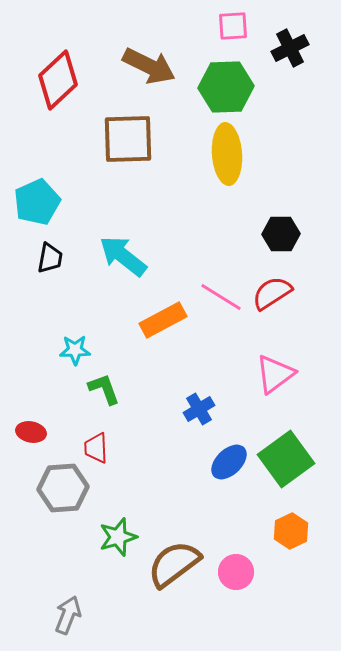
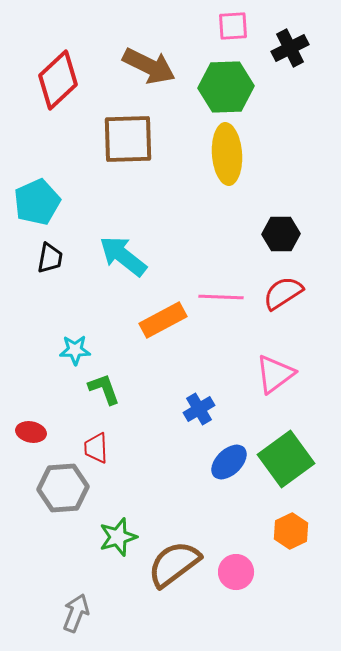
red semicircle: moved 11 px right
pink line: rotated 30 degrees counterclockwise
gray arrow: moved 8 px right, 2 px up
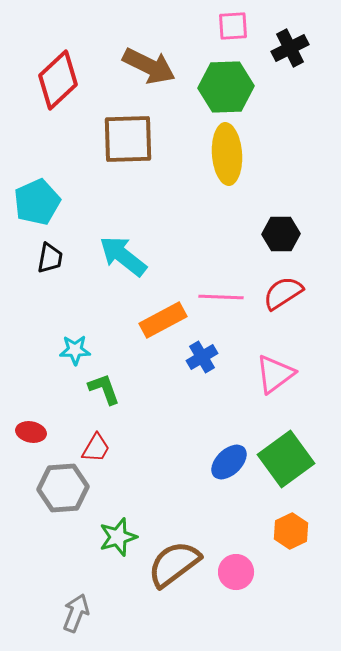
blue cross: moved 3 px right, 52 px up
red trapezoid: rotated 148 degrees counterclockwise
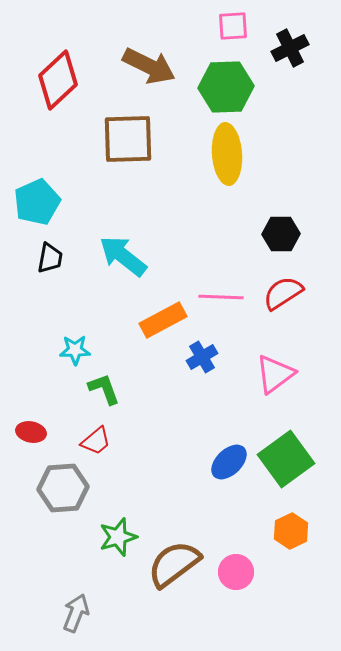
red trapezoid: moved 7 px up; rotated 20 degrees clockwise
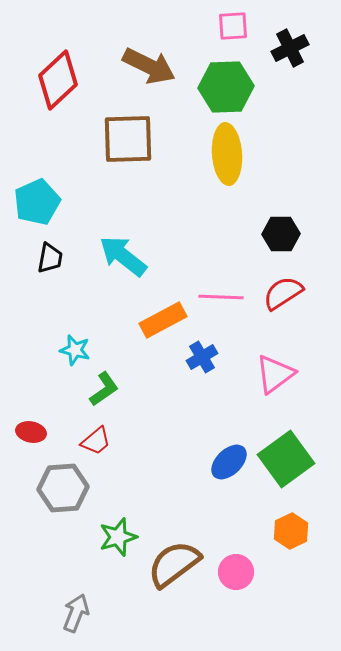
cyan star: rotated 16 degrees clockwise
green L-shape: rotated 75 degrees clockwise
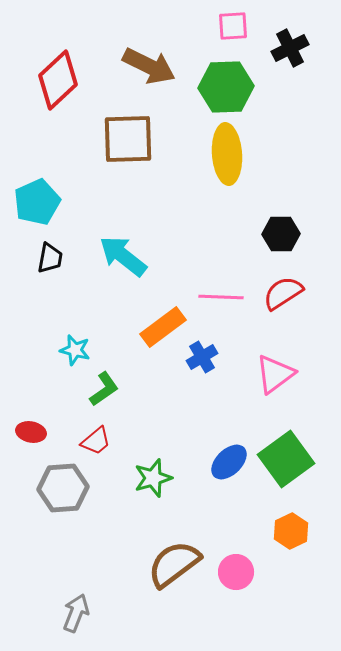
orange rectangle: moved 7 px down; rotated 9 degrees counterclockwise
green star: moved 35 px right, 59 px up
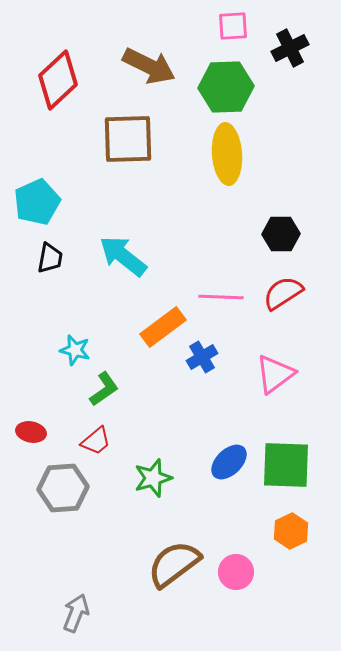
green square: moved 6 px down; rotated 38 degrees clockwise
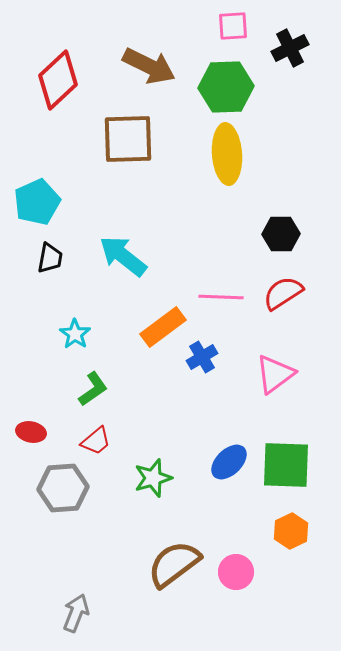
cyan star: moved 16 px up; rotated 20 degrees clockwise
green L-shape: moved 11 px left
